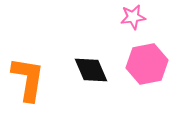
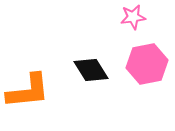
black diamond: rotated 9 degrees counterclockwise
orange L-shape: moved 12 px down; rotated 75 degrees clockwise
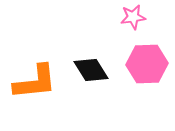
pink hexagon: rotated 9 degrees clockwise
orange L-shape: moved 7 px right, 9 px up
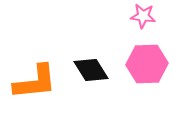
pink star: moved 10 px right, 1 px up; rotated 15 degrees clockwise
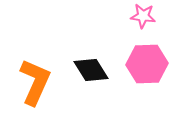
orange L-shape: rotated 60 degrees counterclockwise
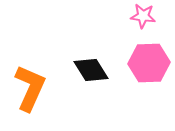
pink hexagon: moved 2 px right, 1 px up
orange L-shape: moved 5 px left, 6 px down
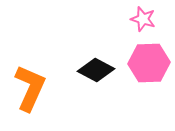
pink star: moved 3 px down; rotated 10 degrees clockwise
black diamond: moved 5 px right; rotated 30 degrees counterclockwise
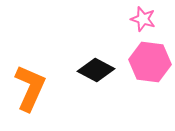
pink hexagon: moved 1 px right, 1 px up; rotated 9 degrees clockwise
